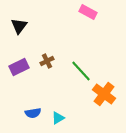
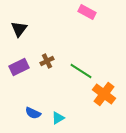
pink rectangle: moved 1 px left
black triangle: moved 3 px down
green line: rotated 15 degrees counterclockwise
blue semicircle: rotated 35 degrees clockwise
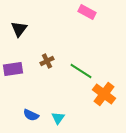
purple rectangle: moved 6 px left, 2 px down; rotated 18 degrees clockwise
blue semicircle: moved 2 px left, 2 px down
cyan triangle: rotated 24 degrees counterclockwise
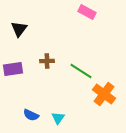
brown cross: rotated 24 degrees clockwise
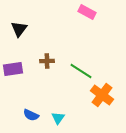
orange cross: moved 2 px left, 1 px down
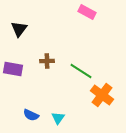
purple rectangle: rotated 18 degrees clockwise
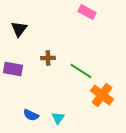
brown cross: moved 1 px right, 3 px up
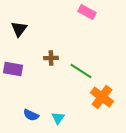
brown cross: moved 3 px right
orange cross: moved 2 px down
